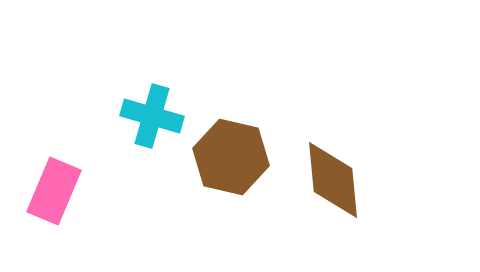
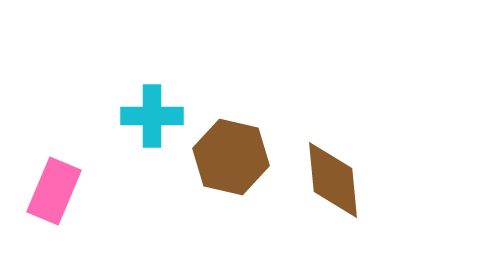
cyan cross: rotated 16 degrees counterclockwise
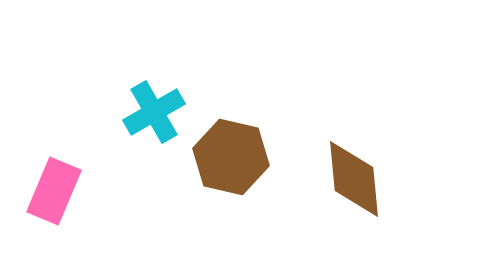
cyan cross: moved 2 px right, 4 px up; rotated 30 degrees counterclockwise
brown diamond: moved 21 px right, 1 px up
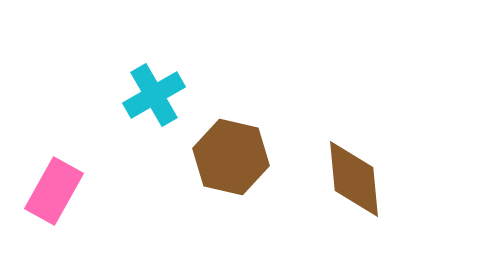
cyan cross: moved 17 px up
pink rectangle: rotated 6 degrees clockwise
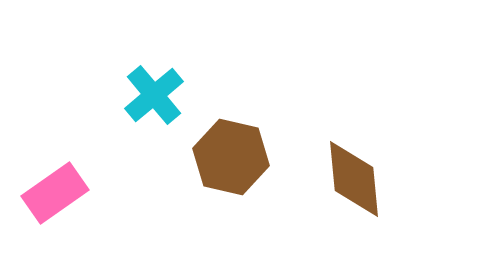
cyan cross: rotated 10 degrees counterclockwise
pink rectangle: moved 1 px right, 2 px down; rotated 26 degrees clockwise
